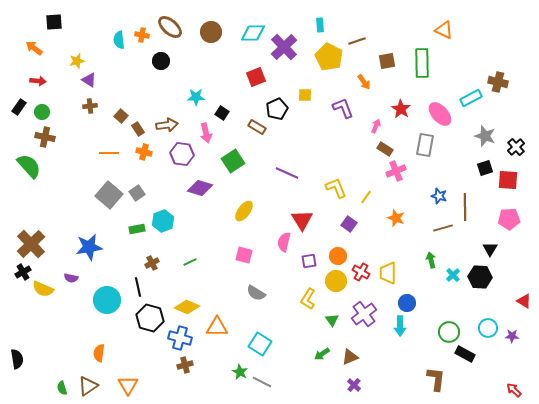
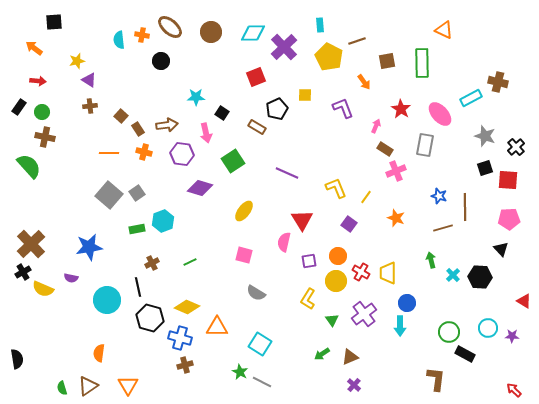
black triangle at (490, 249): moved 11 px right; rotated 14 degrees counterclockwise
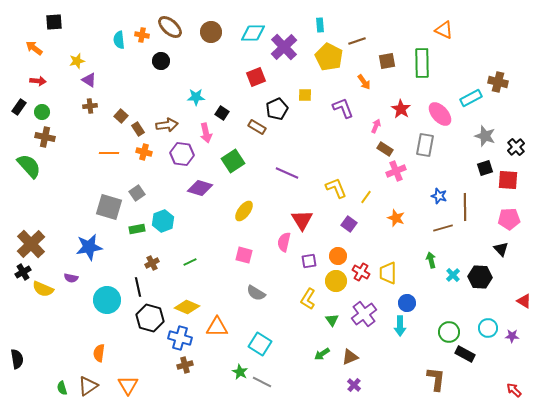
gray square at (109, 195): moved 12 px down; rotated 24 degrees counterclockwise
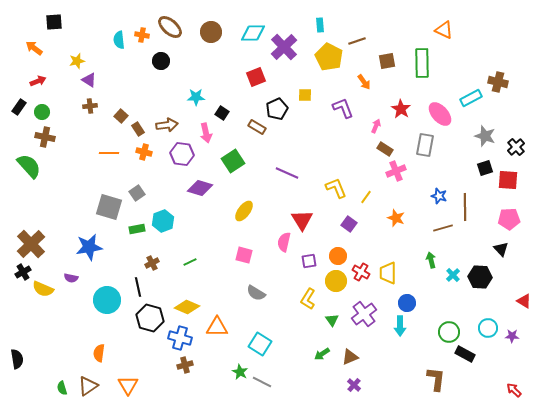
red arrow at (38, 81): rotated 28 degrees counterclockwise
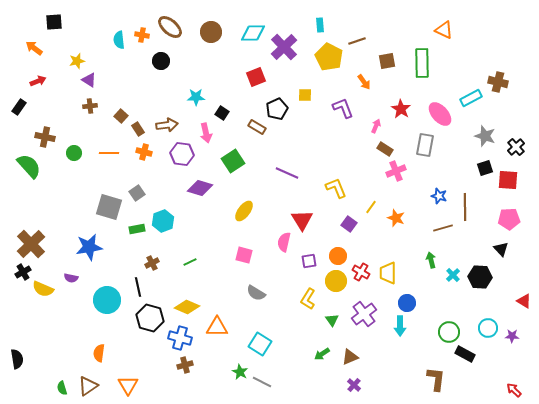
green circle at (42, 112): moved 32 px right, 41 px down
yellow line at (366, 197): moved 5 px right, 10 px down
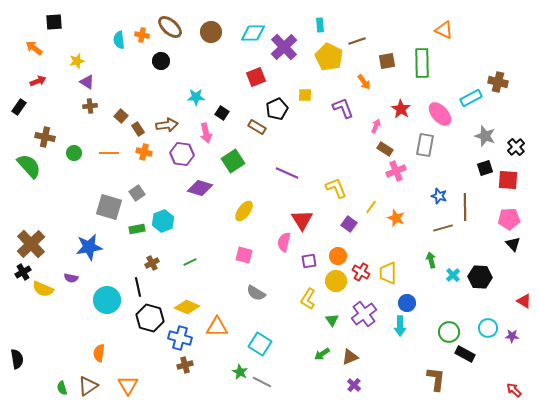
purple triangle at (89, 80): moved 2 px left, 2 px down
black triangle at (501, 249): moved 12 px right, 5 px up
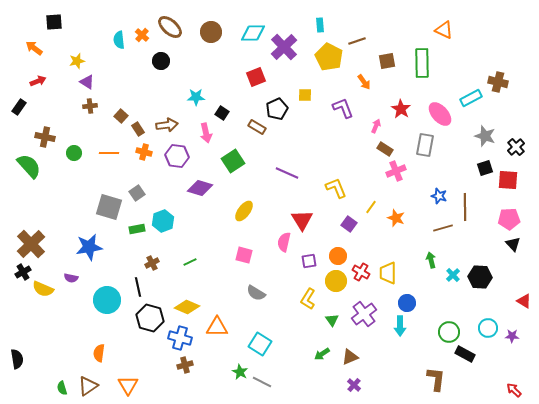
orange cross at (142, 35): rotated 32 degrees clockwise
purple hexagon at (182, 154): moved 5 px left, 2 px down
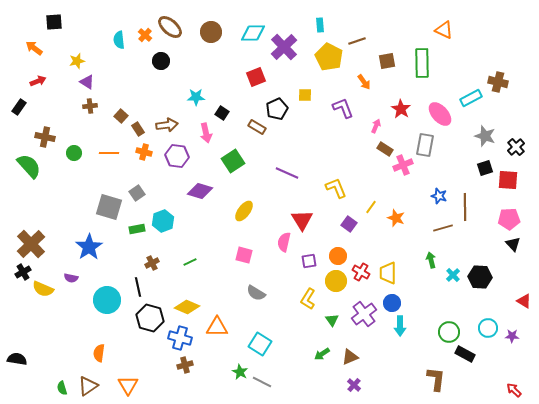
orange cross at (142, 35): moved 3 px right
pink cross at (396, 171): moved 7 px right, 6 px up
purple diamond at (200, 188): moved 3 px down
blue star at (89, 247): rotated 24 degrees counterclockwise
blue circle at (407, 303): moved 15 px left
black semicircle at (17, 359): rotated 72 degrees counterclockwise
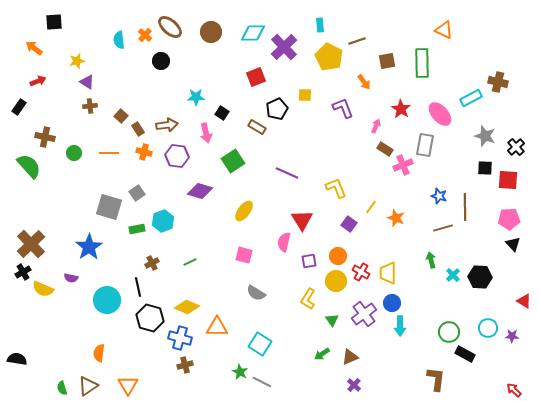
black square at (485, 168): rotated 21 degrees clockwise
